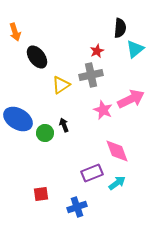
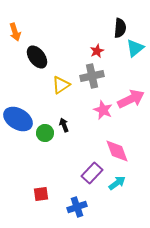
cyan triangle: moved 1 px up
gray cross: moved 1 px right, 1 px down
purple rectangle: rotated 25 degrees counterclockwise
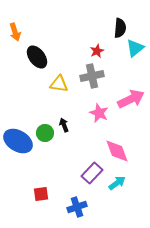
yellow triangle: moved 2 px left, 1 px up; rotated 42 degrees clockwise
pink star: moved 4 px left, 3 px down
blue ellipse: moved 22 px down
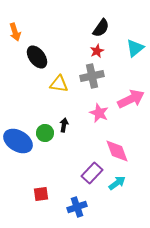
black semicircle: moved 19 px left; rotated 30 degrees clockwise
black arrow: rotated 32 degrees clockwise
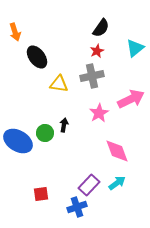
pink star: rotated 18 degrees clockwise
purple rectangle: moved 3 px left, 12 px down
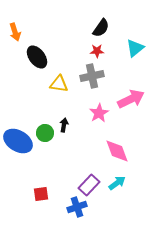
red star: rotated 24 degrees clockwise
